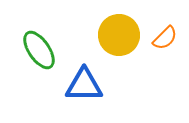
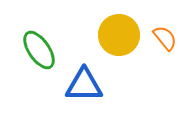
orange semicircle: rotated 84 degrees counterclockwise
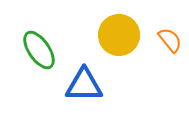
orange semicircle: moved 5 px right, 2 px down
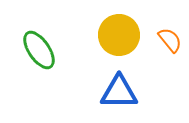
blue triangle: moved 35 px right, 7 px down
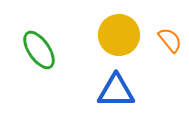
blue triangle: moved 3 px left, 1 px up
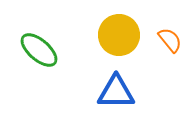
green ellipse: rotated 15 degrees counterclockwise
blue triangle: moved 1 px down
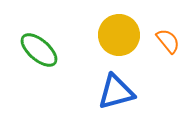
orange semicircle: moved 2 px left, 1 px down
blue triangle: rotated 15 degrees counterclockwise
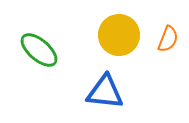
orange semicircle: moved 2 px up; rotated 60 degrees clockwise
blue triangle: moved 11 px left; rotated 21 degrees clockwise
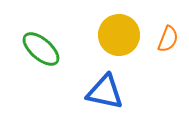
green ellipse: moved 2 px right, 1 px up
blue triangle: rotated 6 degrees clockwise
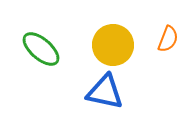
yellow circle: moved 6 px left, 10 px down
